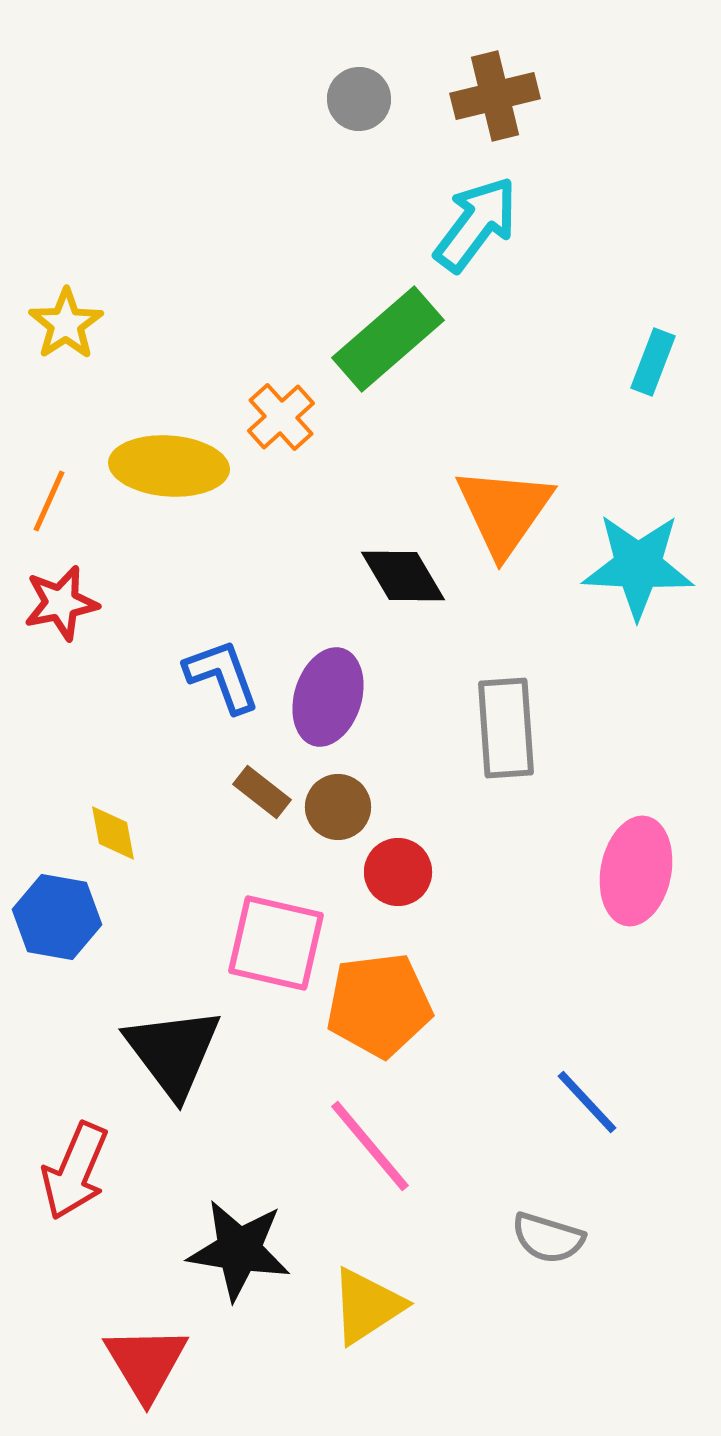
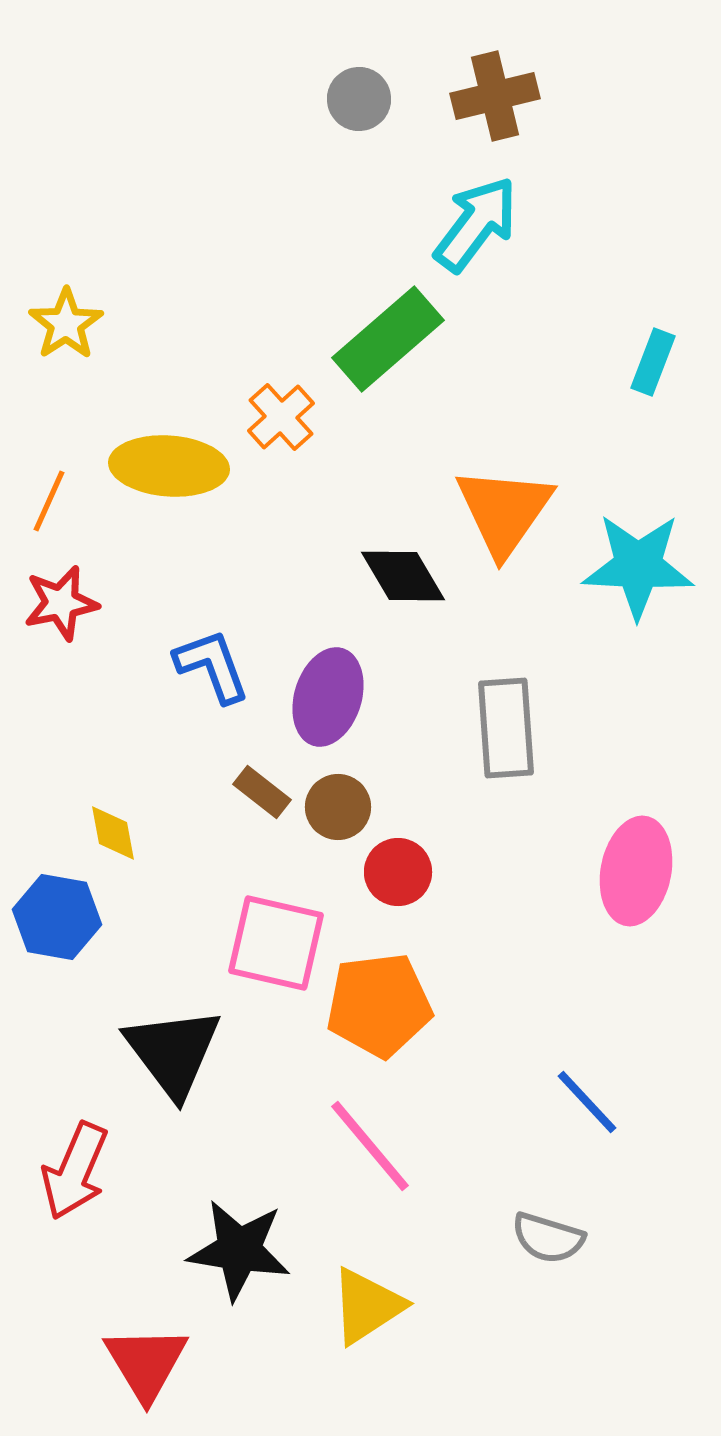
blue L-shape: moved 10 px left, 10 px up
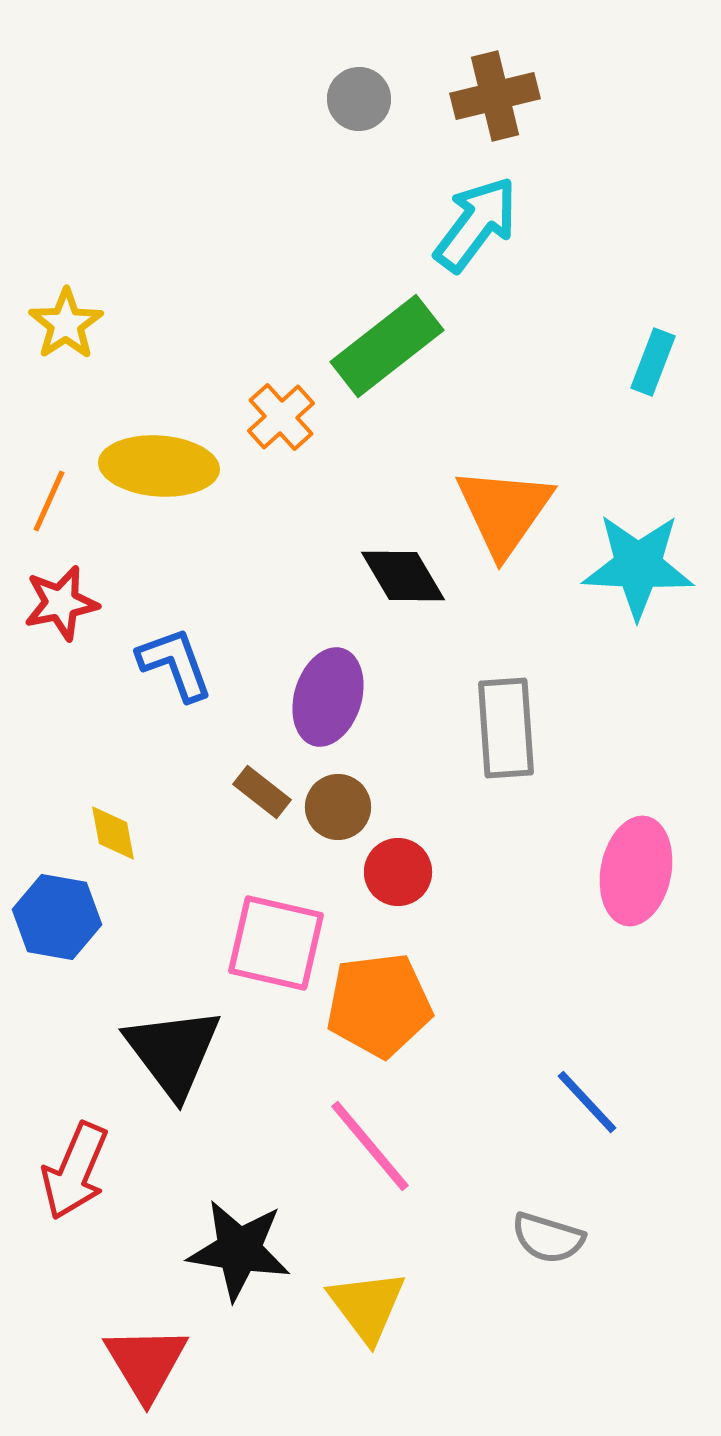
green rectangle: moved 1 px left, 7 px down; rotated 3 degrees clockwise
yellow ellipse: moved 10 px left
blue L-shape: moved 37 px left, 2 px up
yellow triangle: rotated 34 degrees counterclockwise
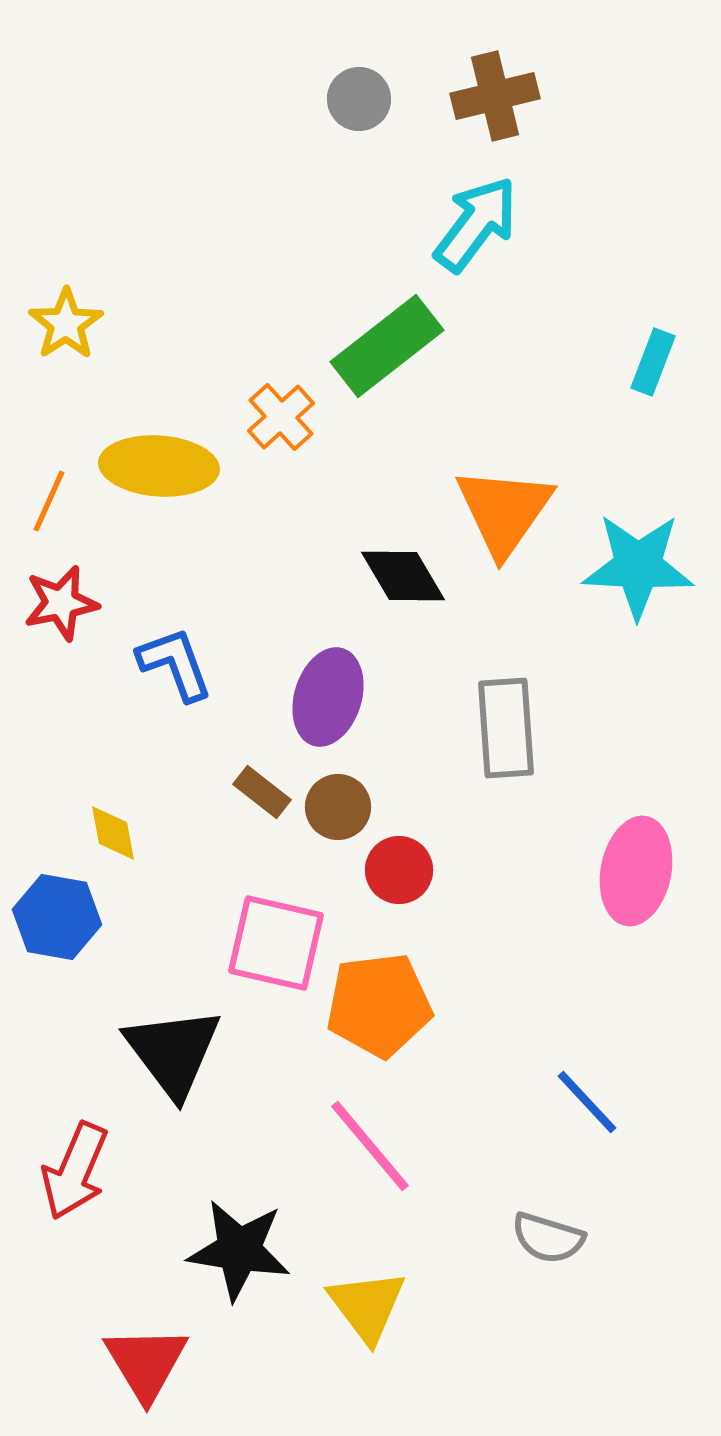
red circle: moved 1 px right, 2 px up
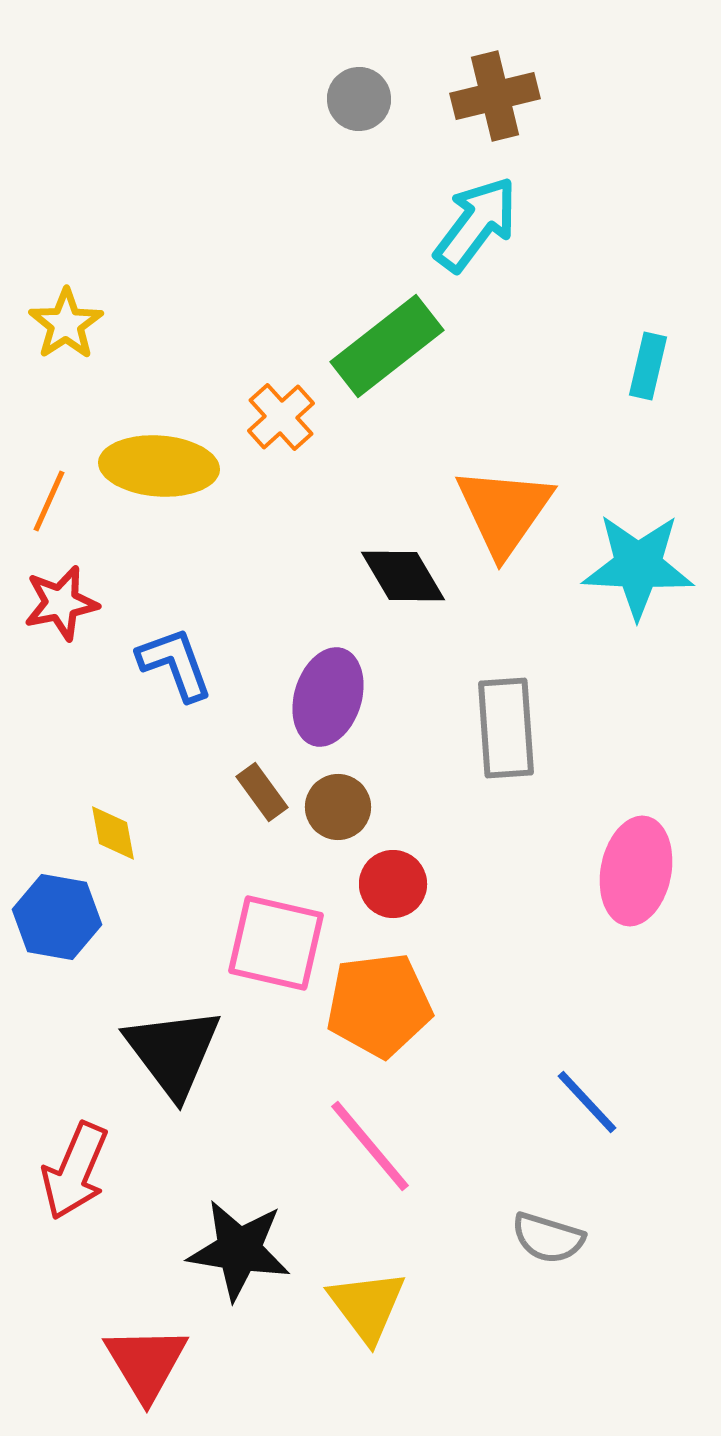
cyan rectangle: moved 5 px left, 4 px down; rotated 8 degrees counterclockwise
brown rectangle: rotated 16 degrees clockwise
red circle: moved 6 px left, 14 px down
